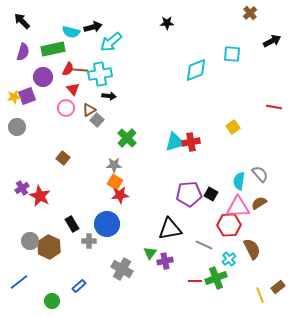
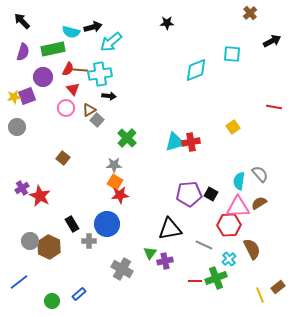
blue rectangle at (79, 286): moved 8 px down
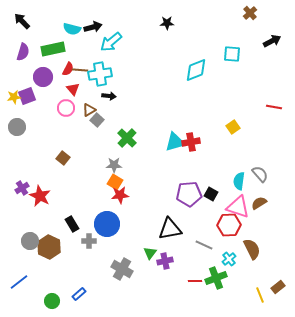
cyan semicircle at (71, 32): moved 1 px right, 3 px up
pink triangle at (238, 207): rotated 20 degrees clockwise
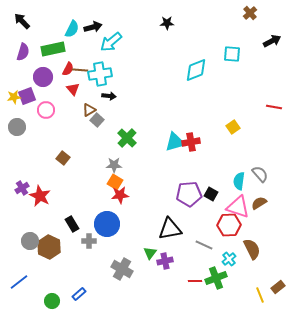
cyan semicircle at (72, 29): rotated 78 degrees counterclockwise
pink circle at (66, 108): moved 20 px left, 2 px down
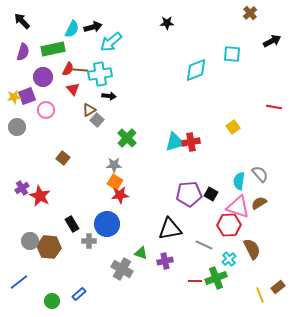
brown hexagon at (49, 247): rotated 20 degrees counterclockwise
green triangle at (150, 253): moved 9 px left; rotated 48 degrees counterclockwise
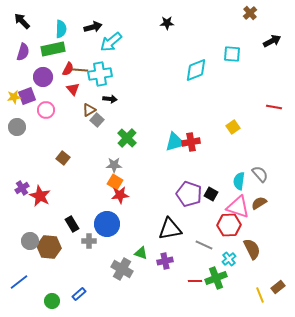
cyan semicircle at (72, 29): moved 11 px left; rotated 24 degrees counterclockwise
black arrow at (109, 96): moved 1 px right, 3 px down
purple pentagon at (189, 194): rotated 25 degrees clockwise
